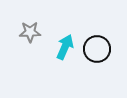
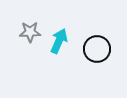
cyan arrow: moved 6 px left, 6 px up
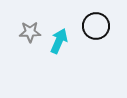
black circle: moved 1 px left, 23 px up
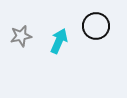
gray star: moved 9 px left, 4 px down; rotated 10 degrees counterclockwise
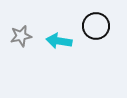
cyan arrow: rotated 105 degrees counterclockwise
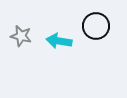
gray star: rotated 25 degrees clockwise
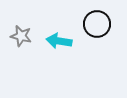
black circle: moved 1 px right, 2 px up
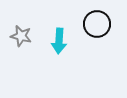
cyan arrow: rotated 95 degrees counterclockwise
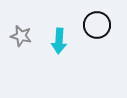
black circle: moved 1 px down
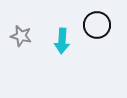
cyan arrow: moved 3 px right
